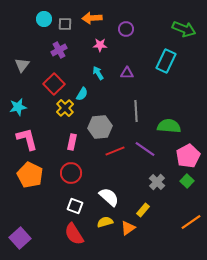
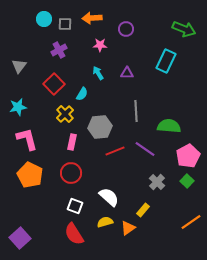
gray triangle: moved 3 px left, 1 px down
yellow cross: moved 6 px down
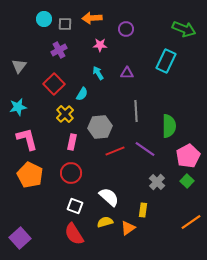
green semicircle: rotated 85 degrees clockwise
yellow rectangle: rotated 32 degrees counterclockwise
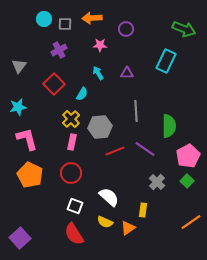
yellow cross: moved 6 px right, 5 px down
yellow semicircle: rotated 140 degrees counterclockwise
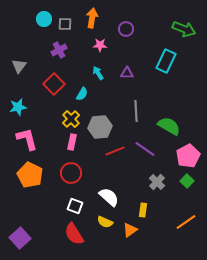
orange arrow: rotated 102 degrees clockwise
green semicircle: rotated 60 degrees counterclockwise
orange line: moved 5 px left
orange triangle: moved 2 px right, 2 px down
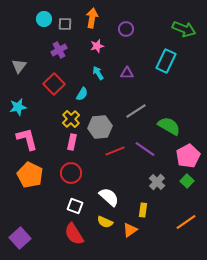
pink star: moved 3 px left, 1 px down; rotated 16 degrees counterclockwise
gray line: rotated 60 degrees clockwise
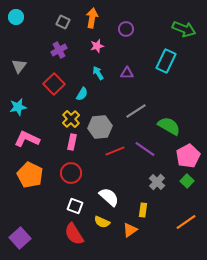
cyan circle: moved 28 px left, 2 px up
gray square: moved 2 px left, 2 px up; rotated 24 degrees clockwise
pink L-shape: rotated 50 degrees counterclockwise
yellow semicircle: moved 3 px left
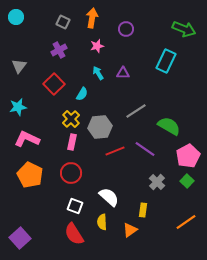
purple triangle: moved 4 px left
yellow semicircle: rotated 63 degrees clockwise
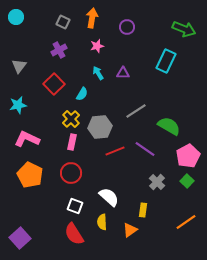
purple circle: moved 1 px right, 2 px up
cyan star: moved 2 px up
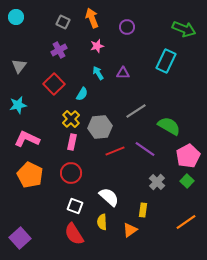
orange arrow: rotated 30 degrees counterclockwise
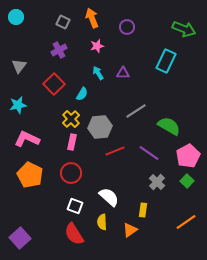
purple line: moved 4 px right, 4 px down
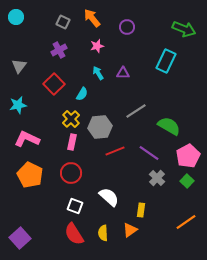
orange arrow: rotated 18 degrees counterclockwise
gray cross: moved 4 px up
yellow rectangle: moved 2 px left
yellow semicircle: moved 1 px right, 11 px down
